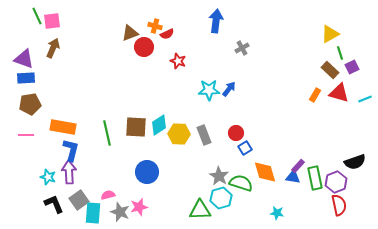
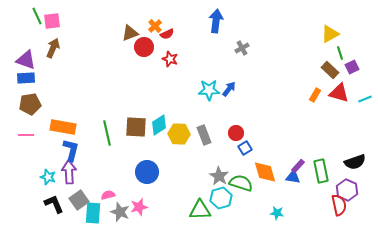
orange cross at (155, 26): rotated 32 degrees clockwise
purple triangle at (24, 59): moved 2 px right, 1 px down
red star at (178, 61): moved 8 px left, 2 px up
green rectangle at (315, 178): moved 6 px right, 7 px up
purple hexagon at (336, 182): moved 11 px right, 8 px down; rotated 15 degrees counterclockwise
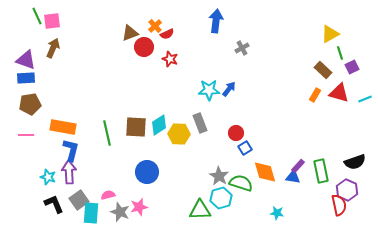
brown rectangle at (330, 70): moved 7 px left
gray rectangle at (204, 135): moved 4 px left, 12 px up
cyan rectangle at (93, 213): moved 2 px left
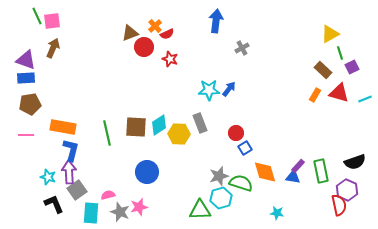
gray star at (219, 176): rotated 24 degrees clockwise
gray square at (79, 200): moved 2 px left, 10 px up
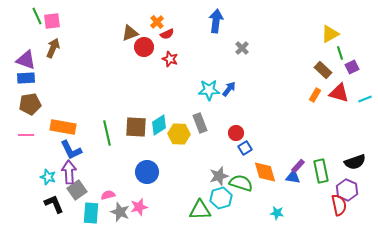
orange cross at (155, 26): moved 2 px right, 4 px up
gray cross at (242, 48): rotated 16 degrees counterclockwise
blue L-shape at (71, 150): rotated 140 degrees clockwise
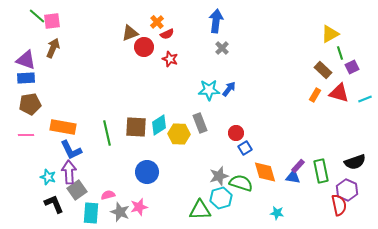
green line at (37, 16): rotated 24 degrees counterclockwise
gray cross at (242, 48): moved 20 px left
